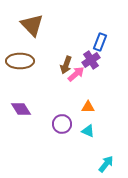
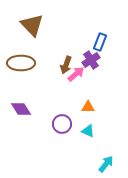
brown ellipse: moved 1 px right, 2 px down
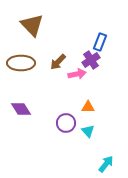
brown arrow: moved 8 px left, 3 px up; rotated 24 degrees clockwise
pink arrow: moved 1 px right; rotated 30 degrees clockwise
purple circle: moved 4 px right, 1 px up
cyan triangle: rotated 24 degrees clockwise
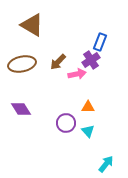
brown triangle: rotated 15 degrees counterclockwise
brown ellipse: moved 1 px right, 1 px down; rotated 12 degrees counterclockwise
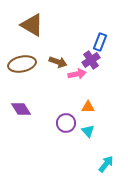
brown arrow: rotated 114 degrees counterclockwise
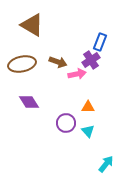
purple diamond: moved 8 px right, 7 px up
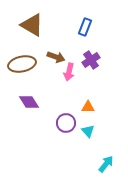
blue rectangle: moved 15 px left, 15 px up
brown arrow: moved 2 px left, 5 px up
pink arrow: moved 8 px left, 2 px up; rotated 114 degrees clockwise
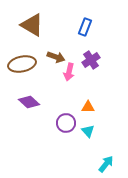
purple diamond: rotated 15 degrees counterclockwise
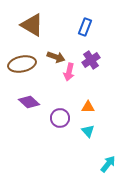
purple circle: moved 6 px left, 5 px up
cyan arrow: moved 2 px right
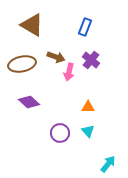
purple cross: rotated 18 degrees counterclockwise
purple circle: moved 15 px down
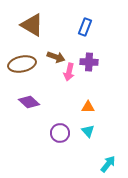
purple cross: moved 2 px left, 2 px down; rotated 36 degrees counterclockwise
